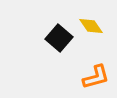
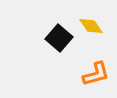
orange L-shape: moved 3 px up
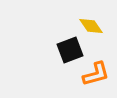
black square: moved 11 px right, 12 px down; rotated 28 degrees clockwise
